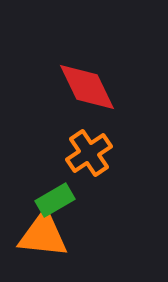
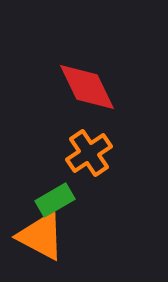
orange triangle: moved 2 px left, 1 px down; rotated 22 degrees clockwise
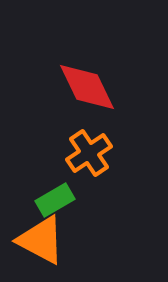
orange triangle: moved 4 px down
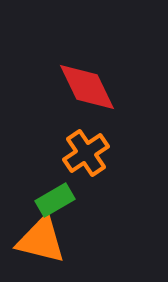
orange cross: moved 3 px left
orange triangle: rotated 14 degrees counterclockwise
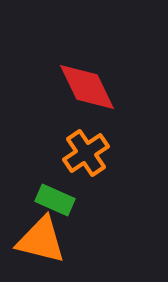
green rectangle: rotated 54 degrees clockwise
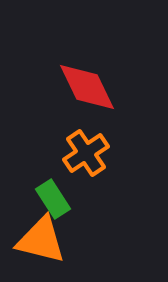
green rectangle: moved 2 px left, 1 px up; rotated 33 degrees clockwise
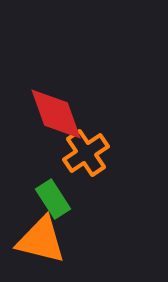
red diamond: moved 31 px left, 27 px down; rotated 6 degrees clockwise
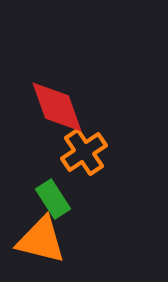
red diamond: moved 1 px right, 7 px up
orange cross: moved 2 px left, 1 px up
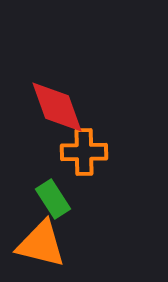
orange cross: rotated 33 degrees clockwise
orange triangle: moved 4 px down
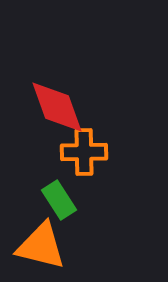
green rectangle: moved 6 px right, 1 px down
orange triangle: moved 2 px down
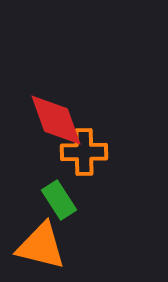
red diamond: moved 1 px left, 13 px down
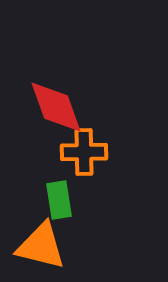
red diamond: moved 13 px up
green rectangle: rotated 24 degrees clockwise
